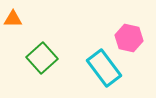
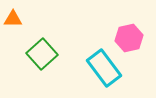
pink hexagon: rotated 24 degrees counterclockwise
green square: moved 4 px up
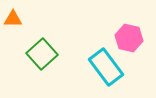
pink hexagon: rotated 24 degrees clockwise
cyan rectangle: moved 2 px right, 1 px up
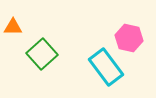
orange triangle: moved 8 px down
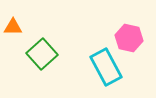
cyan rectangle: rotated 9 degrees clockwise
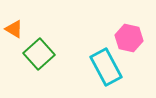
orange triangle: moved 1 px right, 2 px down; rotated 30 degrees clockwise
green square: moved 3 px left
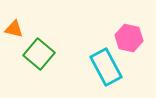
orange triangle: rotated 18 degrees counterclockwise
green square: rotated 8 degrees counterclockwise
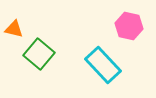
pink hexagon: moved 12 px up
cyan rectangle: moved 3 px left, 2 px up; rotated 15 degrees counterclockwise
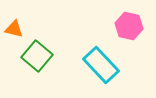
green square: moved 2 px left, 2 px down
cyan rectangle: moved 2 px left
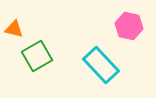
green square: rotated 20 degrees clockwise
